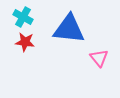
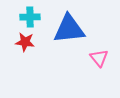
cyan cross: moved 7 px right; rotated 30 degrees counterclockwise
blue triangle: rotated 12 degrees counterclockwise
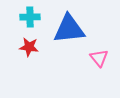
red star: moved 4 px right, 5 px down
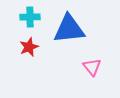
red star: rotated 30 degrees counterclockwise
pink triangle: moved 7 px left, 9 px down
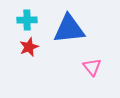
cyan cross: moved 3 px left, 3 px down
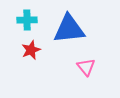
red star: moved 2 px right, 3 px down
pink triangle: moved 6 px left
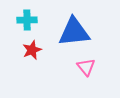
blue triangle: moved 5 px right, 3 px down
red star: moved 1 px right
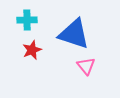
blue triangle: moved 2 px down; rotated 24 degrees clockwise
pink triangle: moved 1 px up
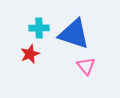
cyan cross: moved 12 px right, 8 px down
red star: moved 2 px left, 4 px down
